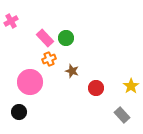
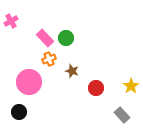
pink circle: moved 1 px left
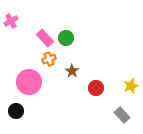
brown star: rotated 16 degrees clockwise
yellow star: rotated 14 degrees clockwise
black circle: moved 3 px left, 1 px up
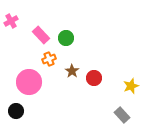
pink rectangle: moved 4 px left, 3 px up
red circle: moved 2 px left, 10 px up
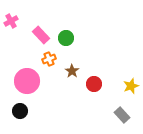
red circle: moved 6 px down
pink circle: moved 2 px left, 1 px up
black circle: moved 4 px right
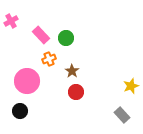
red circle: moved 18 px left, 8 px down
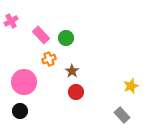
pink circle: moved 3 px left, 1 px down
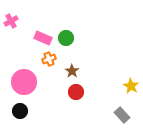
pink rectangle: moved 2 px right, 3 px down; rotated 24 degrees counterclockwise
yellow star: rotated 21 degrees counterclockwise
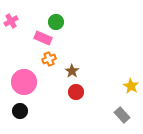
green circle: moved 10 px left, 16 px up
